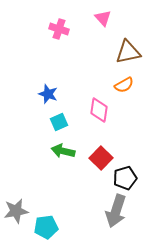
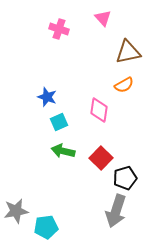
blue star: moved 1 px left, 3 px down
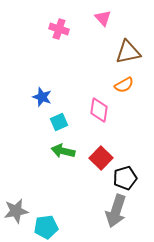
blue star: moved 5 px left
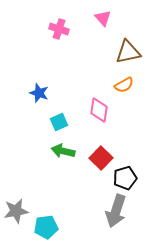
blue star: moved 3 px left, 4 px up
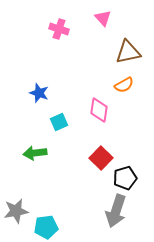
green arrow: moved 28 px left, 2 px down; rotated 20 degrees counterclockwise
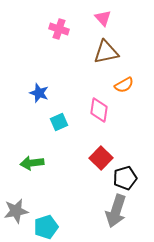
brown triangle: moved 22 px left
green arrow: moved 3 px left, 10 px down
cyan pentagon: rotated 10 degrees counterclockwise
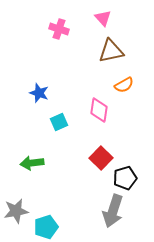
brown triangle: moved 5 px right, 1 px up
gray arrow: moved 3 px left
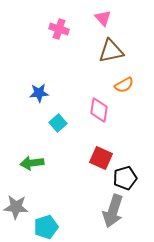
blue star: rotated 24 degrees counterclockwise
cyan square: moved 1 px left, 1 px down; rotated 18 degrees counterclockwise
red square: rotated 20 degrees counterclockwise
gray star: moved 4 px up; rotated 15 degrees clockwise
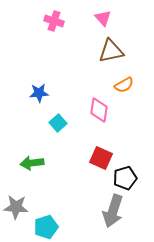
pink cross: moved 5 px left, 8 px up
